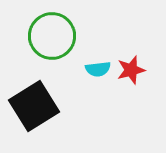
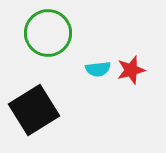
green circle: moved 4 px left, 3 px up
black square: moved 4 px down
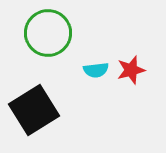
cyan semicircle: moved 2 px left, 1 px down
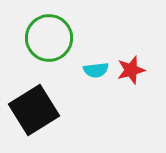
green circle: moved 1 px right, 5 px down
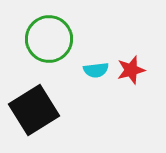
green circle: moved 1 px down
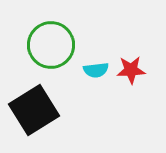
green circle: moved 2 px right, 6 px down
red star: rotated 12 degrees clockwise
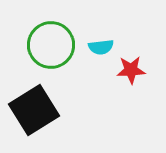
cyan semicircle: moved 5 px right, 23 px up
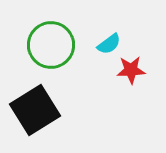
cyan semicircle: moved 8 px right, 3 px up; rotated 30 degrees counterclockwise
black square: moved 1 px right
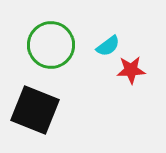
cyan semicircle: moved 1 px left, 2 px down
black square: rotated 36 degrees counterclockwise
